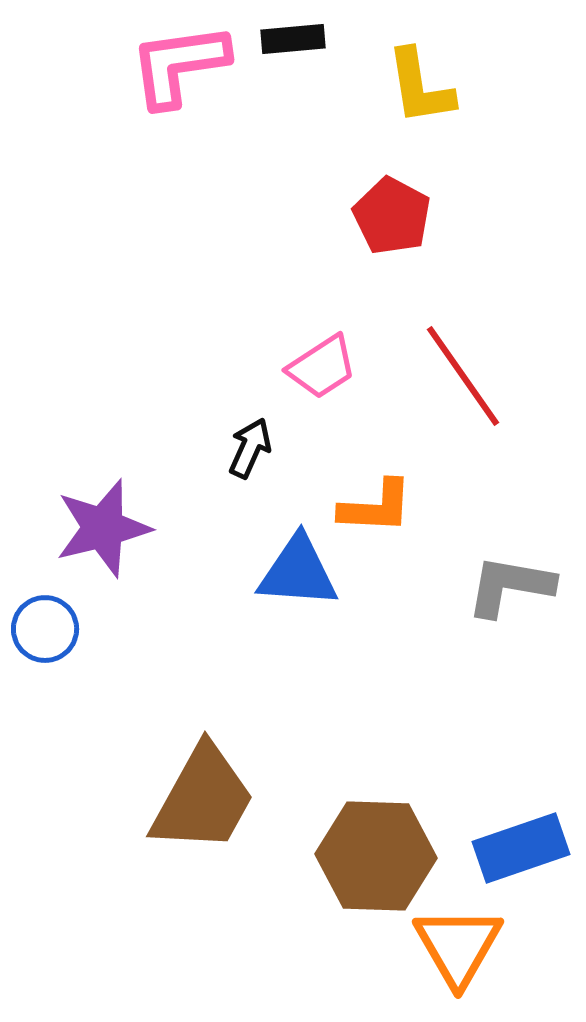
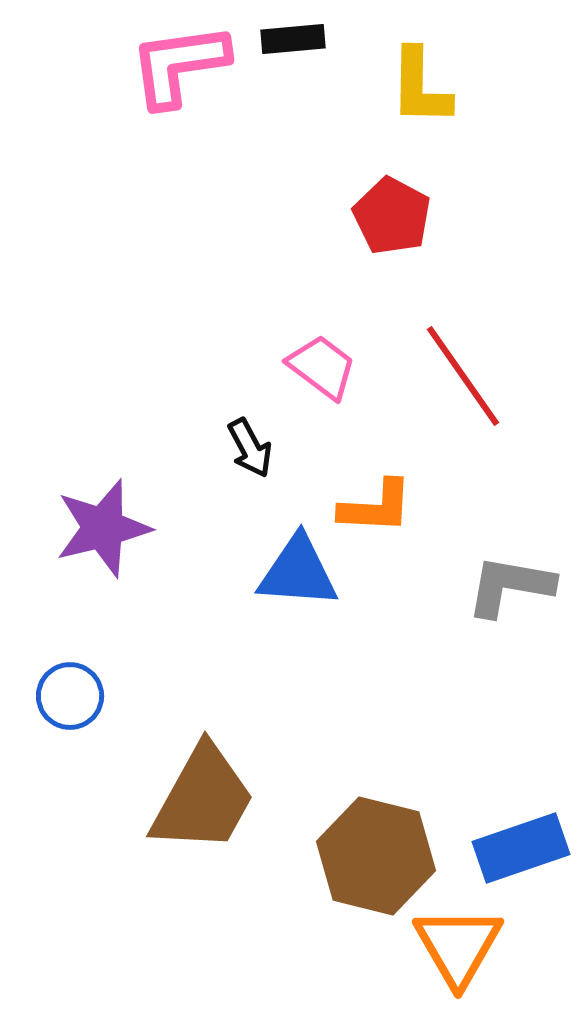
yellow L-shape: rotated 10 degrees clockwise
pink trapezoid: rotated 110 degrees counterclockwise
black arrow: rotated 128 degrees clockwise
blue circle: moved 25 px right, 67 px down
brown hexagon: rotated 12 degrees clockwise
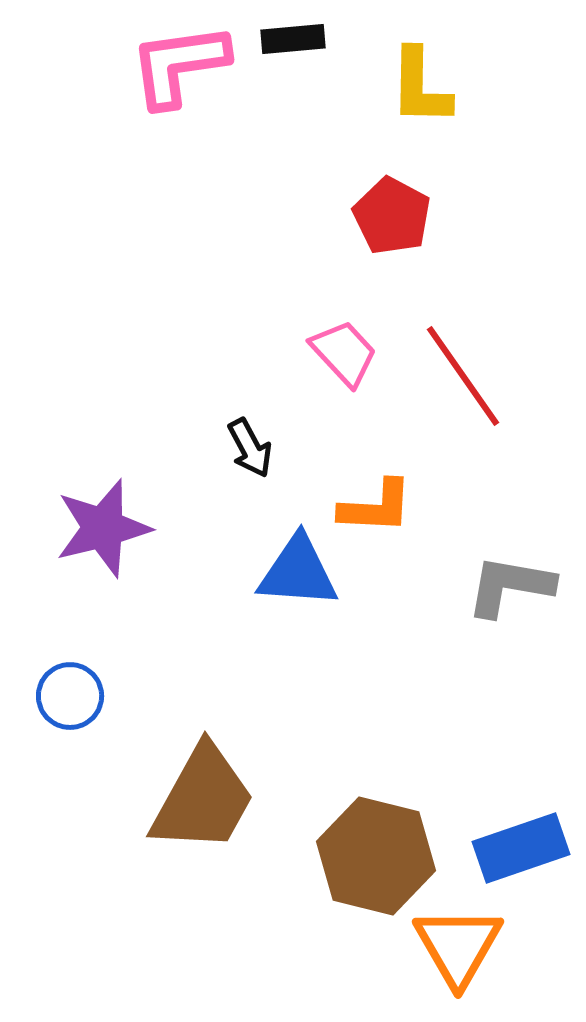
pink trapezoid: moved 22 px right, 14 px up; rotated 10 degrees clockwise
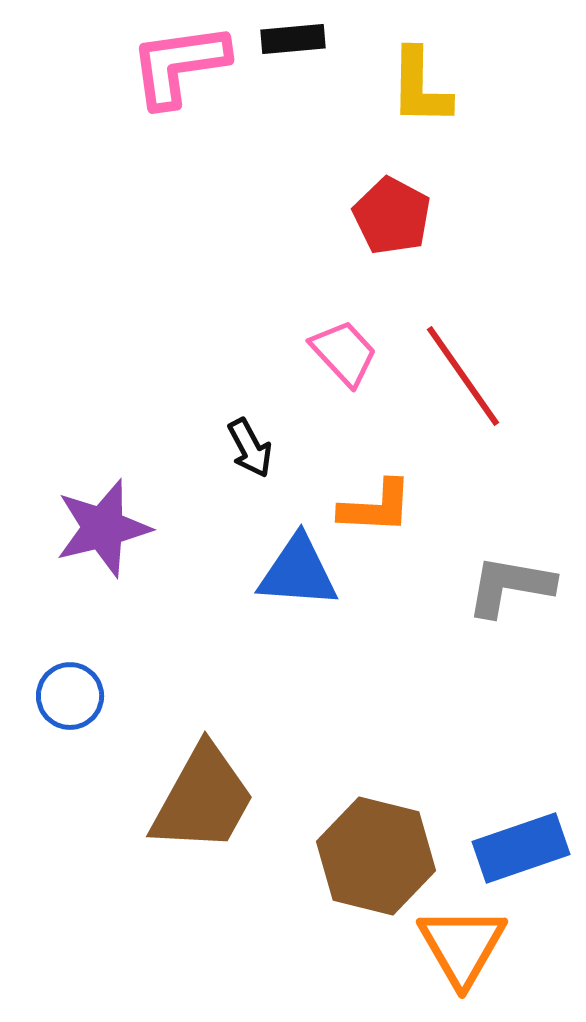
orange triangle: moved 4 px right
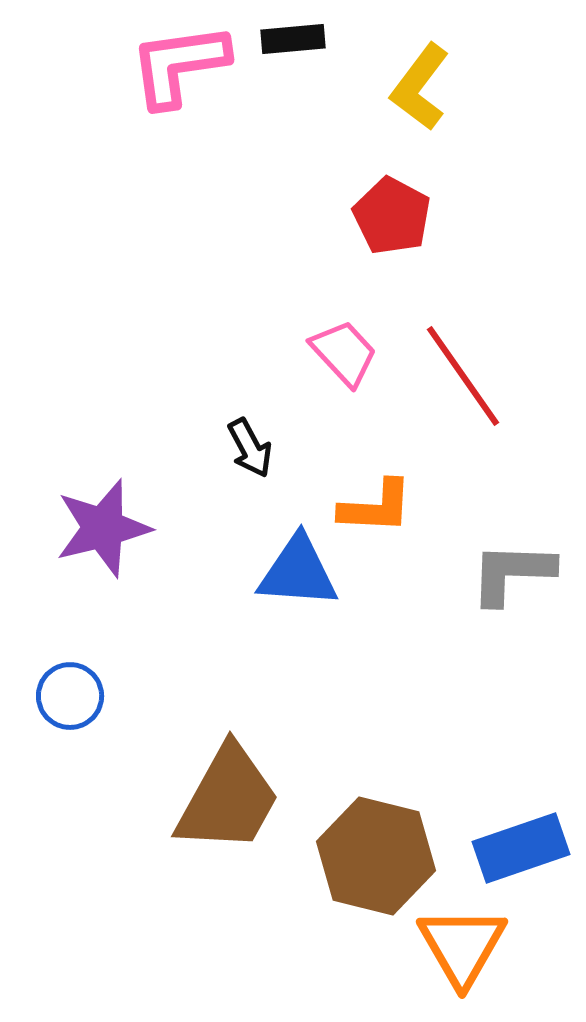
yellow L-shape: rotated 36 degrees clockwise
gray L-shape: moved 2 px right, 13 px up; rotated 8 degrees counterclockwise
brown trapezoid: moved 25 px right
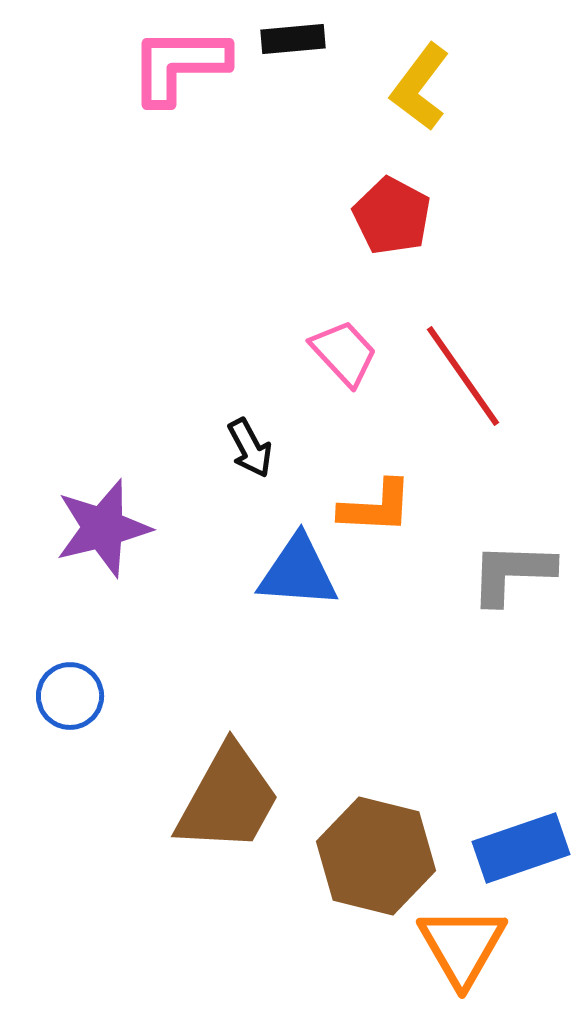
pink L-shape: rotated 8 degrees clockwise
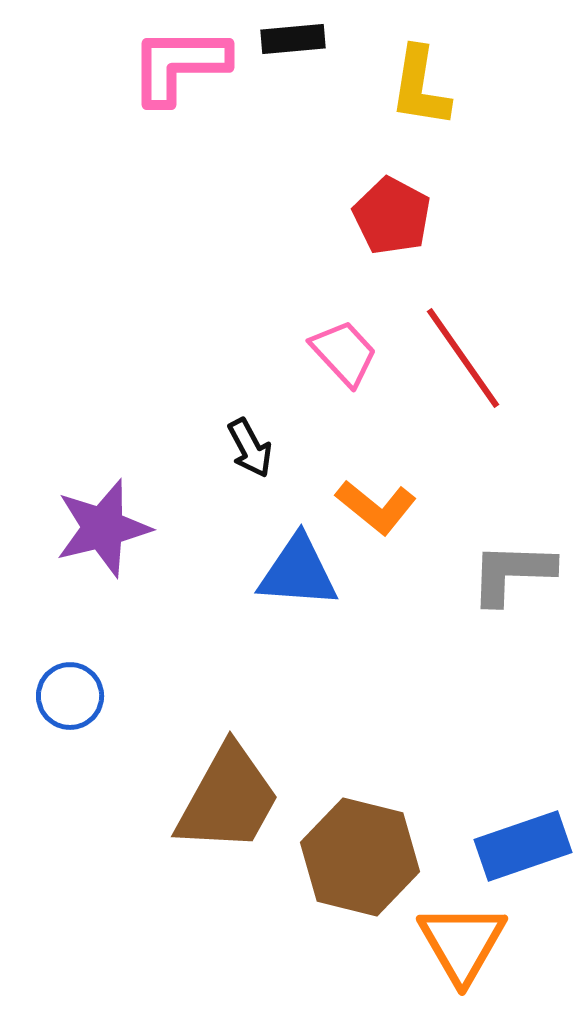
yellow L-shape: rotated 28 degrees counterclockwise
red line: moved 18 px up
orange L-shape: rotated 36 degrees clockwise
blue rectangle: moved 2 px right, 2 px up
brown hexagon: moved 16 px left, 1 px down
orange triangle: moved 3 px up
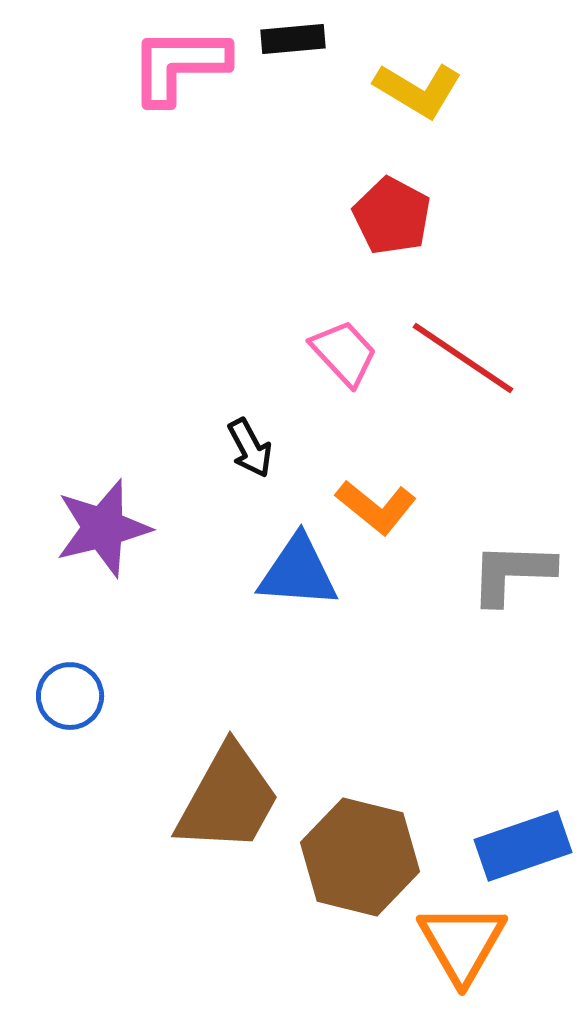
yellow L-shape: moved 2 px left, 3 px down; rotated 68 degrees counterclockwise
red line: rotated 21 degrees counterclockwise
